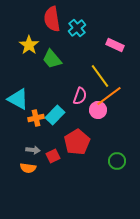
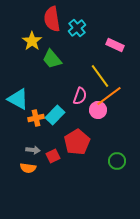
yellow star: moved 3 px right, 4 px up
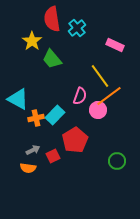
red pentagon: moved 2 px left, 2 px up
gray arrow: rotated 32 degrees counterclockwise
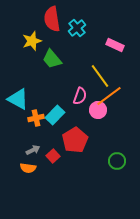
yellow star: rotated 18 degrees clockwise
red square: rotated 16 degrees counterclockwise
